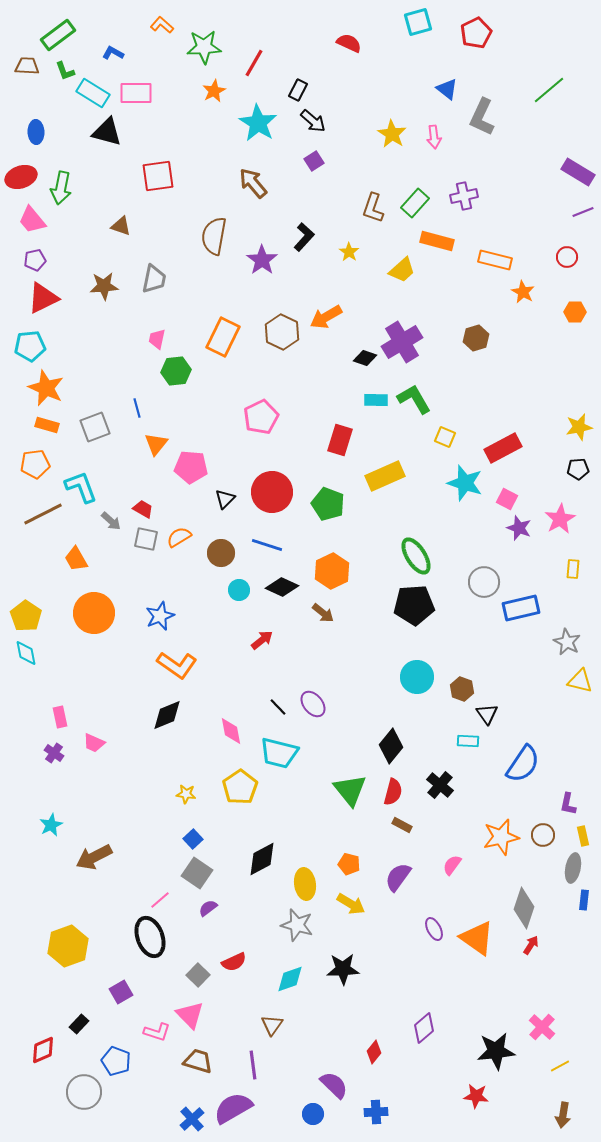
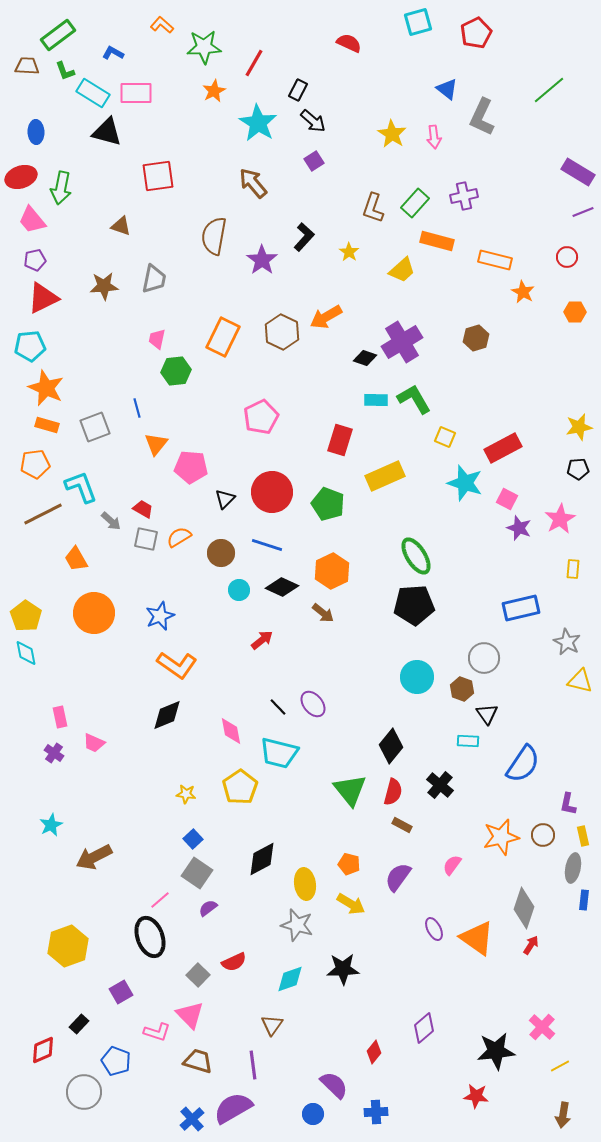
gray circle at (484, 582): moved 76 px down
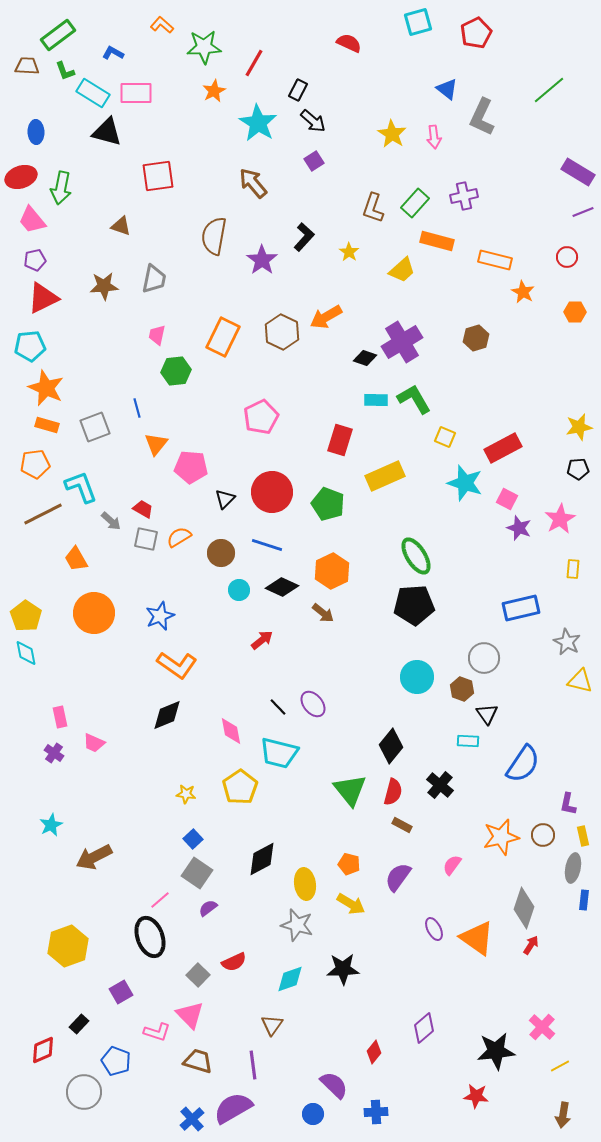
pink trapezoid at (157, 339): moved 4 px up
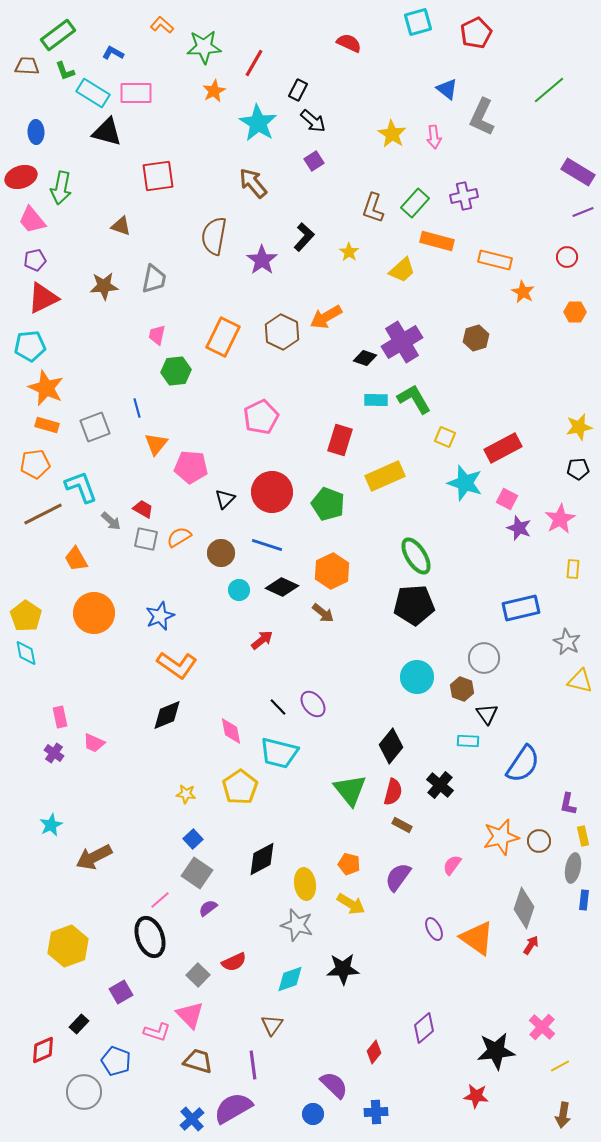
brown circle at (543, 835): moved 4 px left, 6 px down
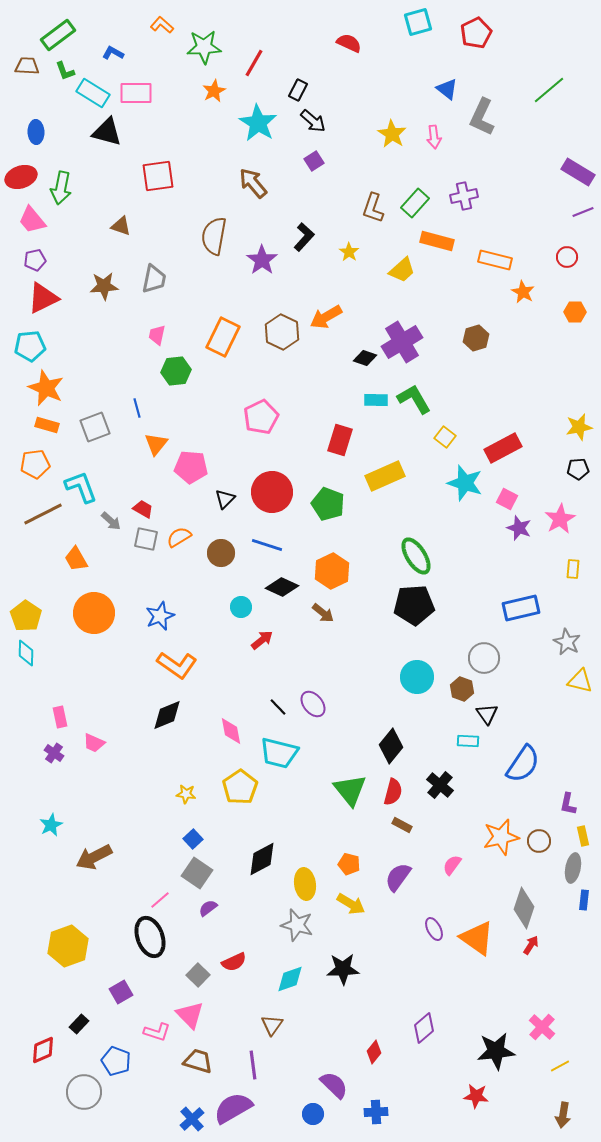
yellow square at (445, 437): rotated 15 degrees clockwise
cyan circle at (239, 590): moved 2 px right, 17 px down
cyan diamond at (26, 653): rotated 12 degrees clockwise
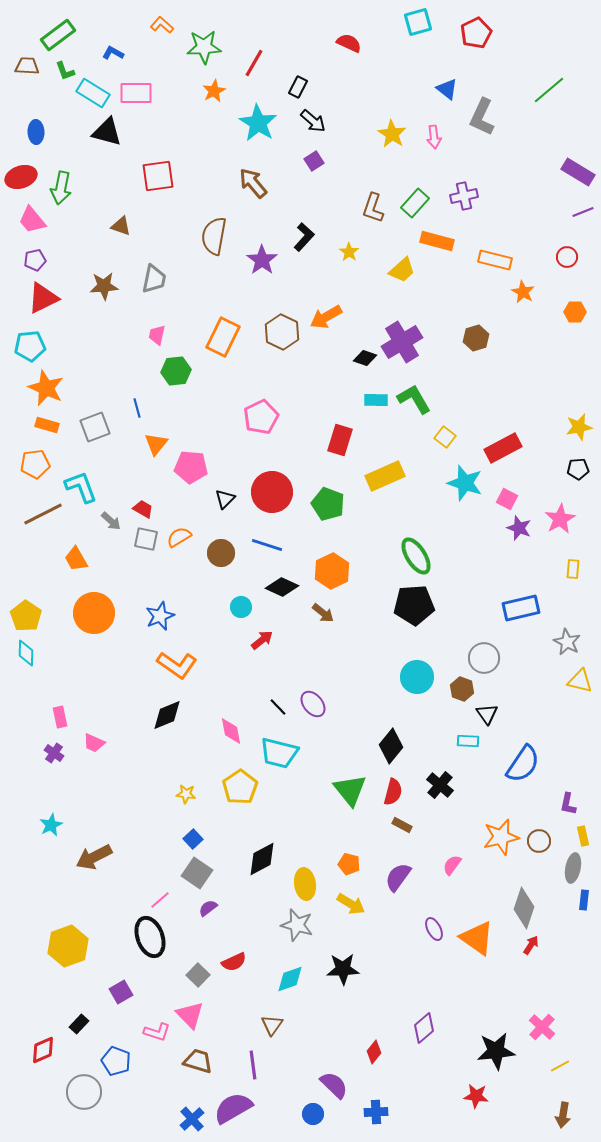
black rectangle at (298, 90): moved 3 px up
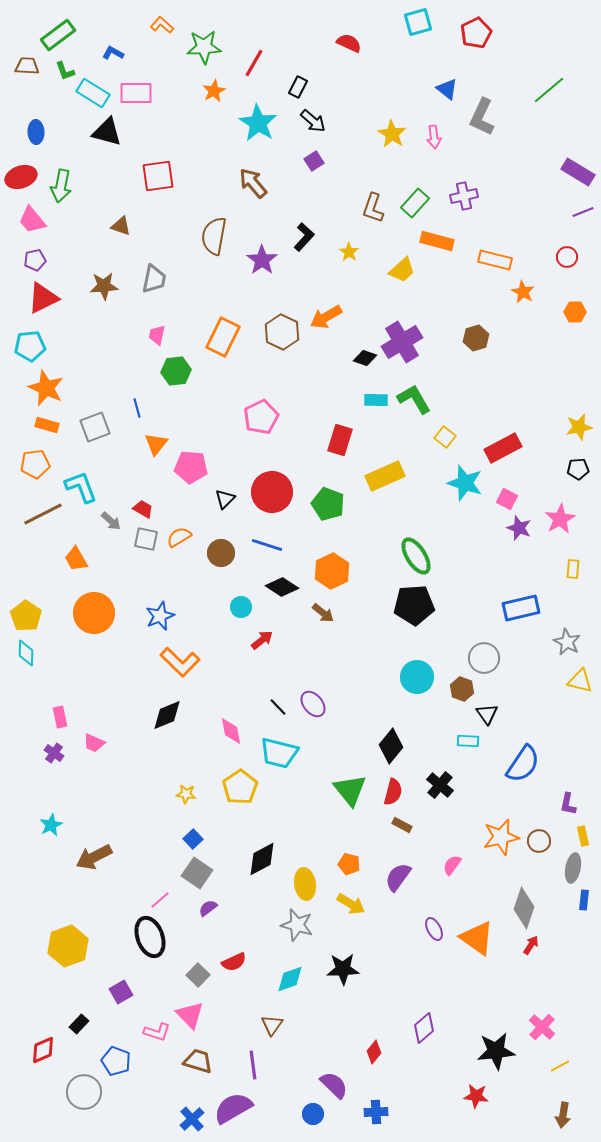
green arrow at (61, 188): moved 2 px up
black diamond at (282, 587): rotated 8 degrees clockwise
orange L-shape at (177, 665): moved 3 px right, 3 px up; rotated 9 degrees clockwise
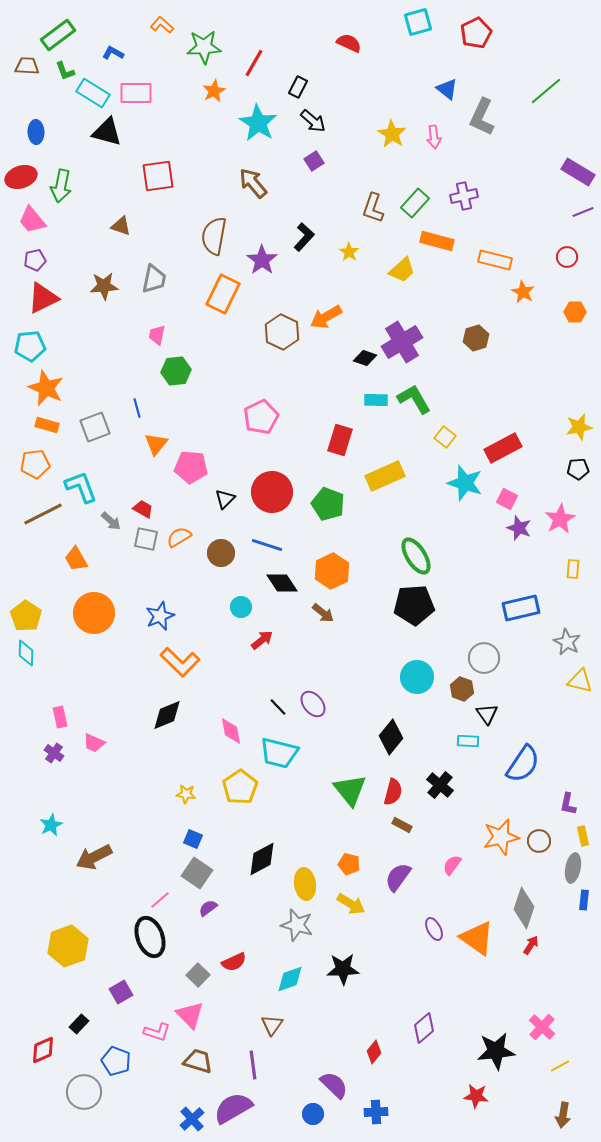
green line at (549, 90): moved 3 px left, 1 px down
orange rectangle at (223, 337): moved 43 px up
black diamond at (282, 587): moved 4 px up; rotated 24 degrees clockwise
black diamond at (391, 746): moved 9 px up
blue square at (193, 839): rotated 24 degrees counterclockwise
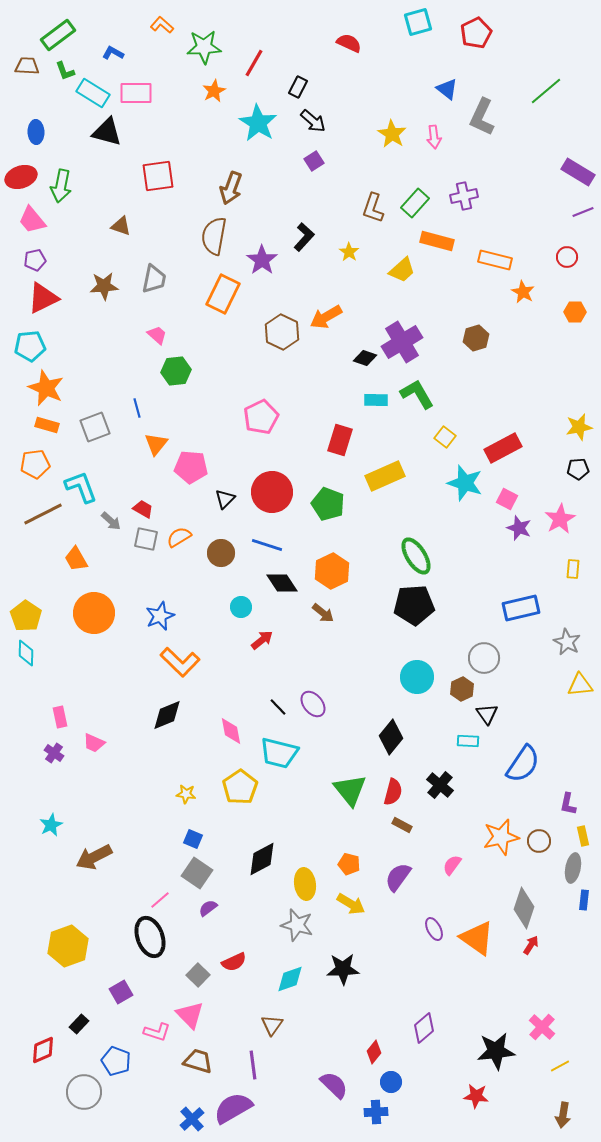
brown arrow at (253, 183): moved 22 px left, 5 px down; rotated 120 degrees counterclockwise
pink trapezoid at (157, 335): rotated 120 degrees clockwise
green L-shape at (414, 399): moved 3 px right, 5 px up
yellow triangle at (580, 681): moved 4 px down; rotated 20 degrees counterclockwise
brown hexagon at (462, 689): rotated 15 degrees clockwise
blue circle at (313, 1114): moved 78 px right, 32 px up
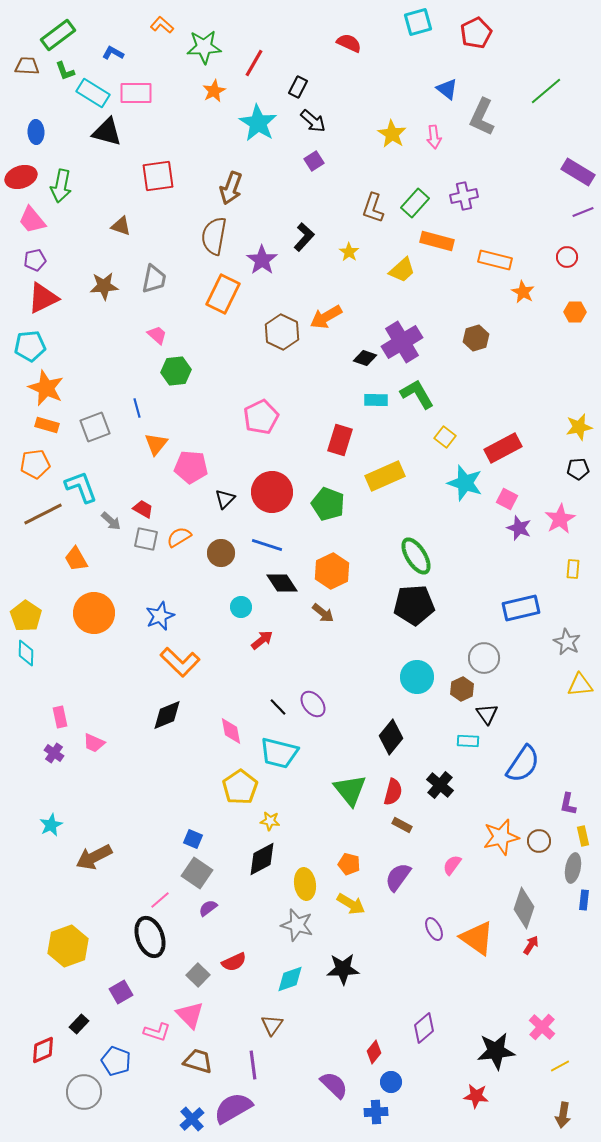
yellow star at (186, 794): moved 84 px right, 27 px down
